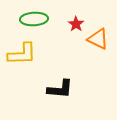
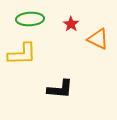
green ellipse: moved 4 px left
red star: moved 5 px left
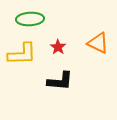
red star: moved 13 px left, 23 px down
orange triangle: moved 4 px down
black L-shape: moved 8 px up
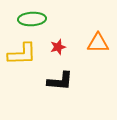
green ellipse: moved 2 px right
orange triangle: rotated 25 degrees counterclockwise
red star: rotated 21 degrees clockwise
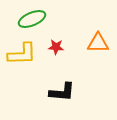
green ellipse: rotated 20 degrees counterclockwise
red star: moved 2 px left; rotated 21 degrees clockwise
black L-shape: moved 2 px right, 11 px down
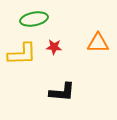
green ellipse: moved 2 px right; rotated 12 degrees clockwise
red star: moved 2 px left
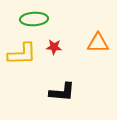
green ellipse: rotated 8 degrees clockwise
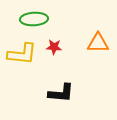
yellow L-shape: rotated 8 degrees clockwise
black L-shape: moved 1 px left, 1 px down
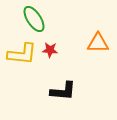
green ellipse: rotated 60 degrees clockwise
red star: moved 4 px left, 3 px down
black L-shape: moved 2 px right, 2 px up
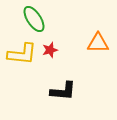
red star: rotated 21 degrees counterclockwise
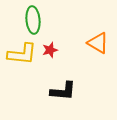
green ellipse: moved 1 px left, 1 px down; rotated 28 degrees clockwise
orange triangle: rotated 30 degrees clockwise
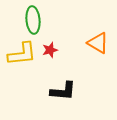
yellow L-shape: rotated 12 degrees counterclockwise
